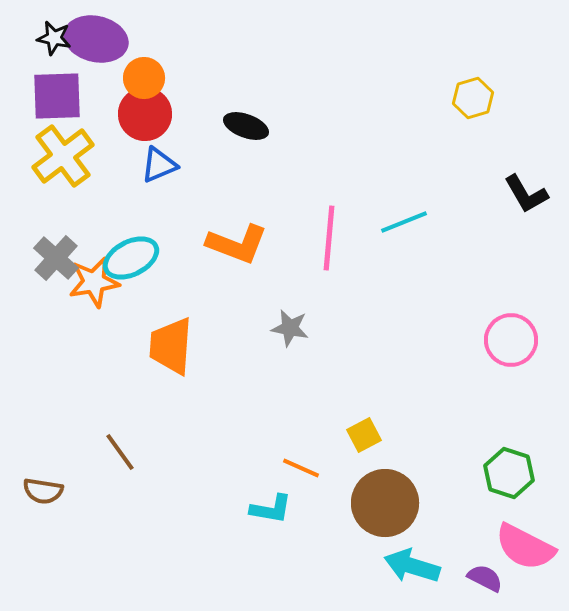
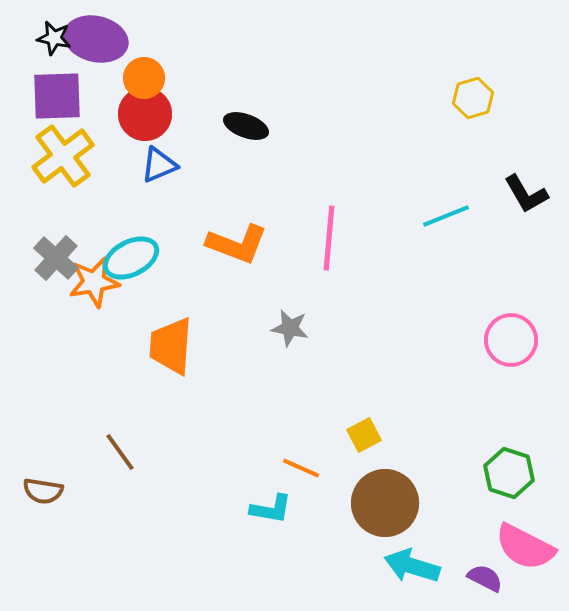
cyan line: moved 42 px right, 6 px up
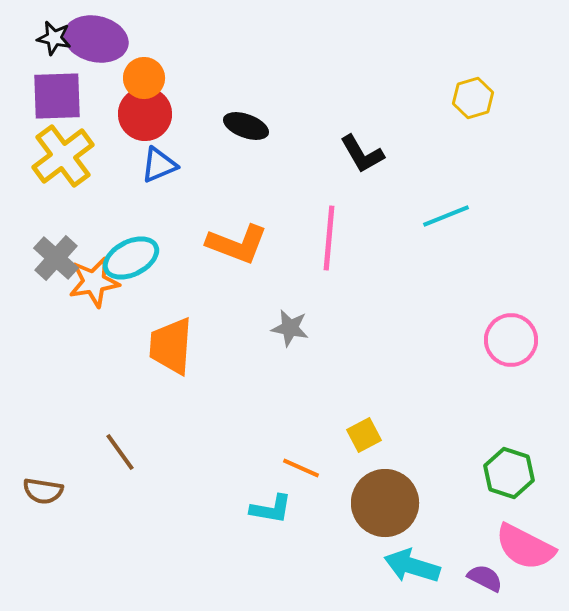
black L-shape: moved 164 px left, 40 px up
